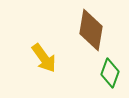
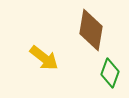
yellow arrow: rotated 16 degrees counterclockwise
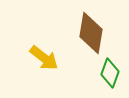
brown diamond: moved 3 px down
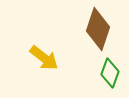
brown diamond: moved 7 px right, 4 px up; rotated 9 degrees clockwise
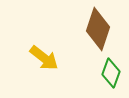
green diamond: moved 1 px right
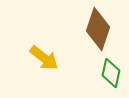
green diamond: rotated 8 degrees counterclockwise
